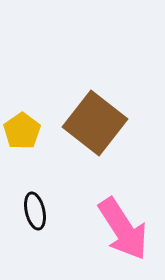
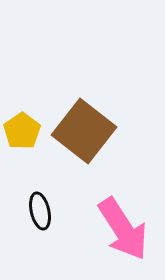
brown square: moved 11 px left, 8 px down
black ellipse: moved 5 px right
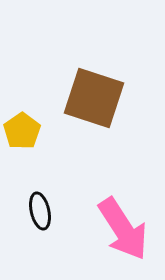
brown square: moved 10 px right, 33 px up; rotated 20 degrees counterclockwise
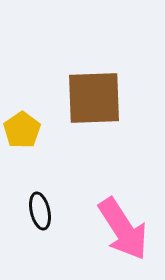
brown square: rotated 20 degrees counterclockwise
yellow pentagon: moved 1 px up
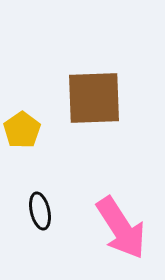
pink arrow: moved 2 px left, 1 px up
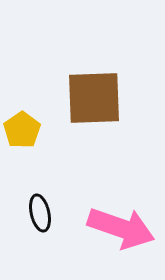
black ellipse: moved 2 px down
pink arrow: rotated 38 degrees counterclockwise
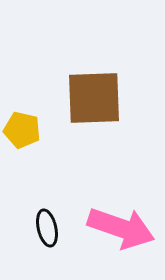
yellow pentagon: rotated 24 degrees counterclockwise
black ellipse: moved 7 px right, 15 px down
